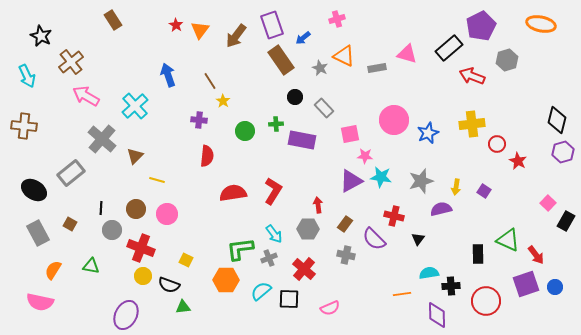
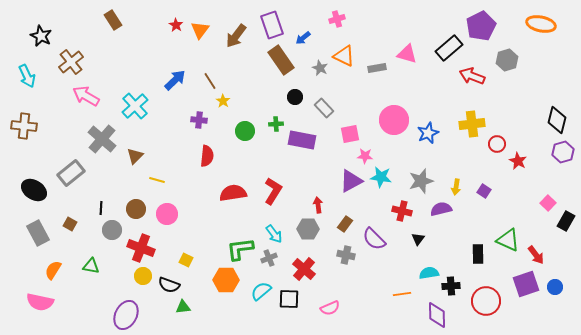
blue arrow at (168, 75): moved 7 px right, 5 px down; rotated 65 degrees clockwise
red cross at (394, 216): moved 8 px right, 5 px up
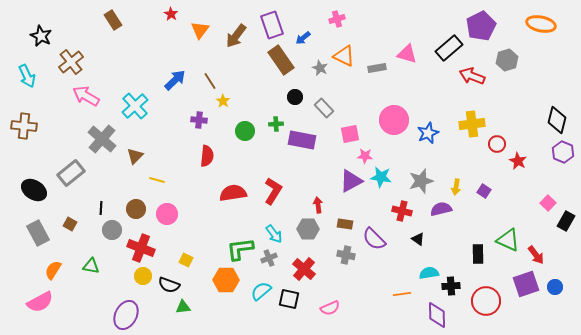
red star at (176, 25): moved 5 px left, 11 px up
purple hexagon at (563, 152): rotated 20 degrees counterclockwise
brown rectangle at (345, 224): rotated 63 degrees clockwise
black triangle at (418, 239): rotated 32 degrees counterclockwise
black square at (289, 299): rotated 10 degrees clockwise
pink semicircle at (40, 302): rotated 40 degrees counterclockwise
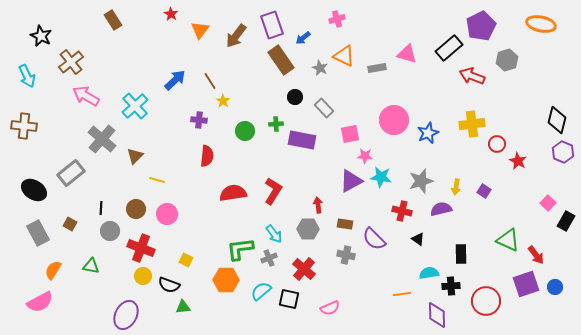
gray circle at (112, 230): moved 2 px left, 1 px down
black rectangle at (478, 254): moved 17 px left
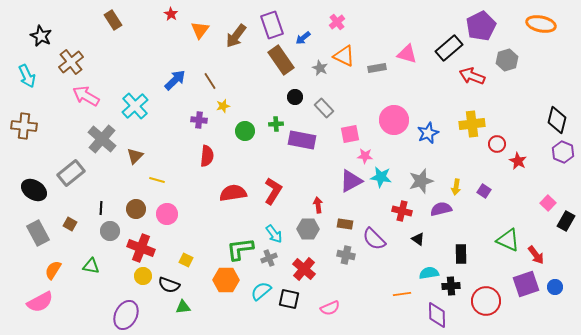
pink cross at (337, 19): moved 3 px down; rotated 21 degrees counterclockwise
yellow star at (223, 101): moved 5 px down; rotated 24 degrees clockwise
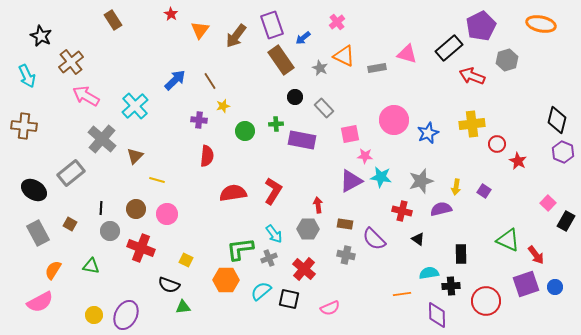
yellow circle at (143, 276): moved 49 px left, 39 px down
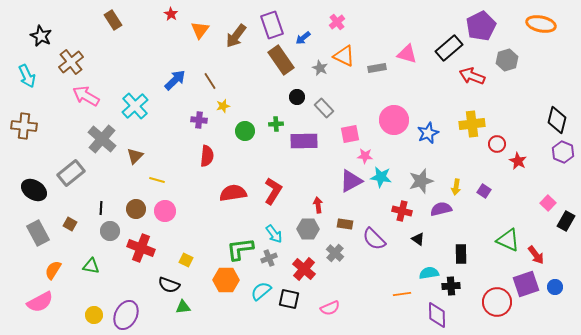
black circle at (295, 97): moved 2 px right
purple rectangle at (302, 140): moved 2 px right, 1 px down; rotated 12 degrees counterclockwise
pink circle at (167, 214): moved 2 px left, 3 px up
gray cross at (346, 255): moved 11 px left, 2 px up; rotated 30 degrees clockwise
red circle at (486, 301): moved 11 px right, 1 px down
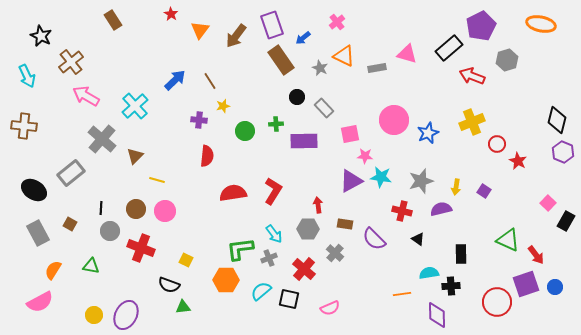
yellow cross at (472, 124): moved 2 px up; rotated 15 degrees counterclockwise
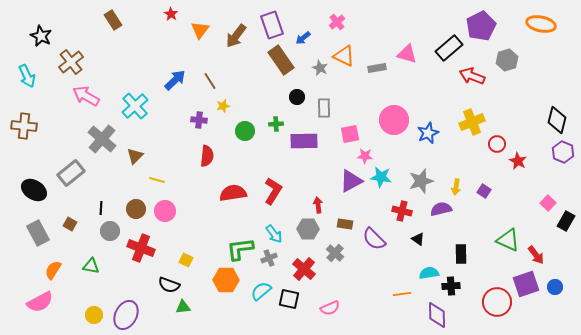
gray rectangle at (324, 108): rotated 42 degrees clockwise
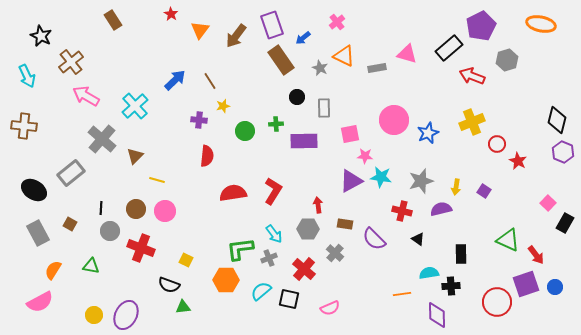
black rectangle at (566, 221): moved 1 px left, 2 px down
